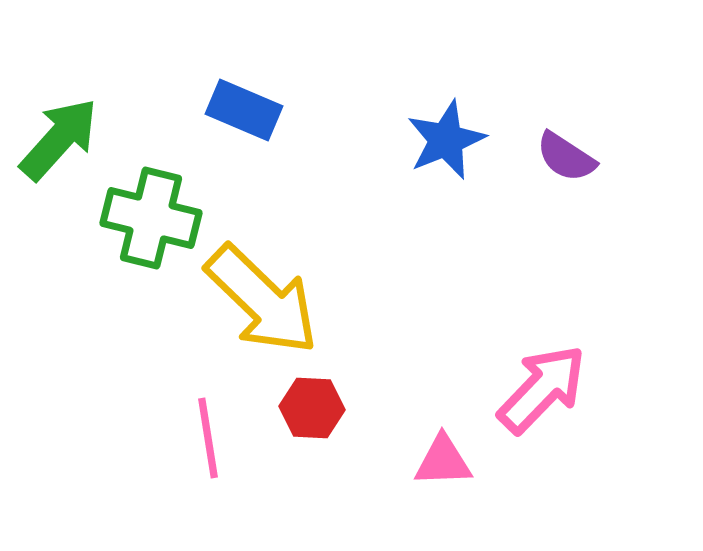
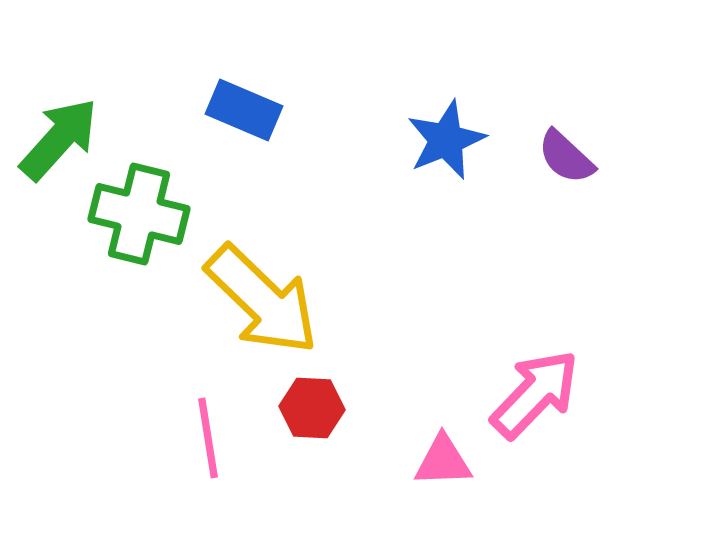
purple semicircle: rotated 10 degrees clockwise
green cross: moved 12 px left, 4 px up
pink arrow: moved 7 px left, 5 px down
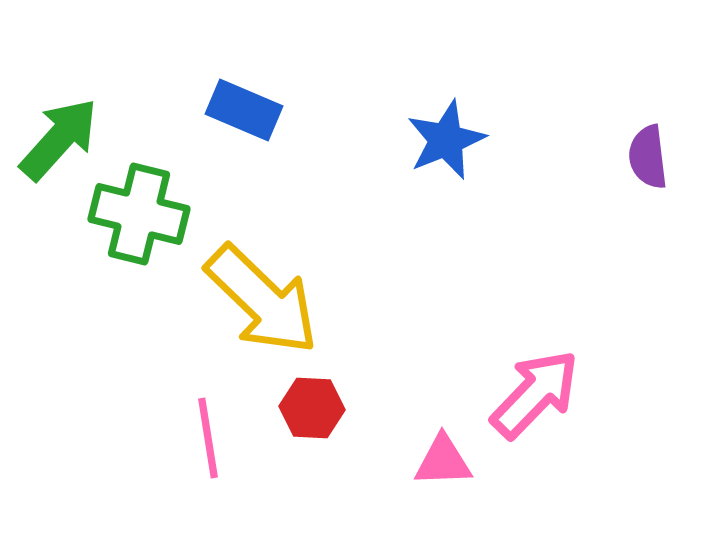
purple semicircle: moved 82 px right; rotated 40 degrees clockwise
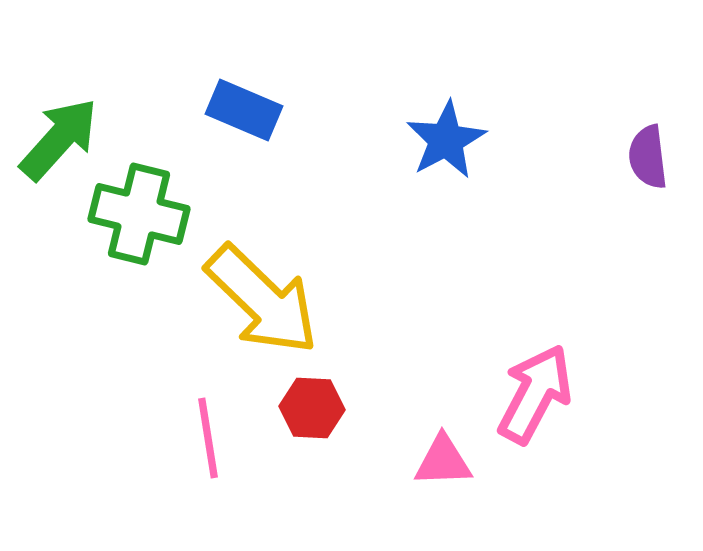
blue star: rotated 6 degrees counterclockwise
pink arrow: rotated 16 degrees counterclockwise
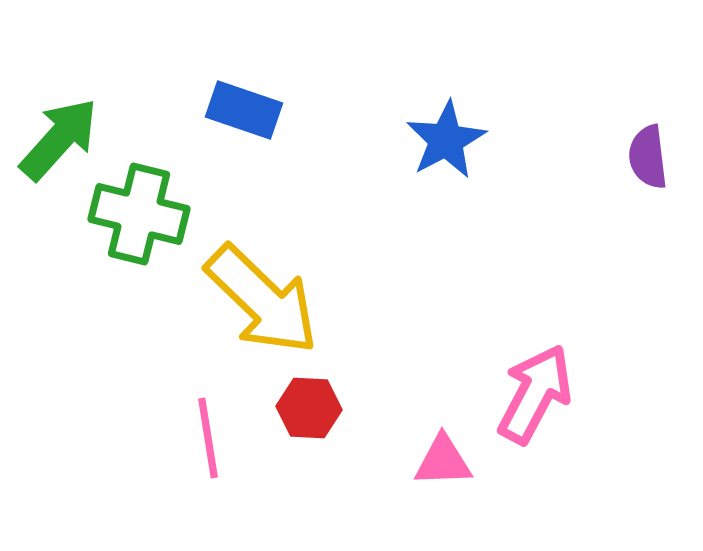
blue rectangle: rotated 4 degrees counterclockwise
red hexagon: moved 3 px left
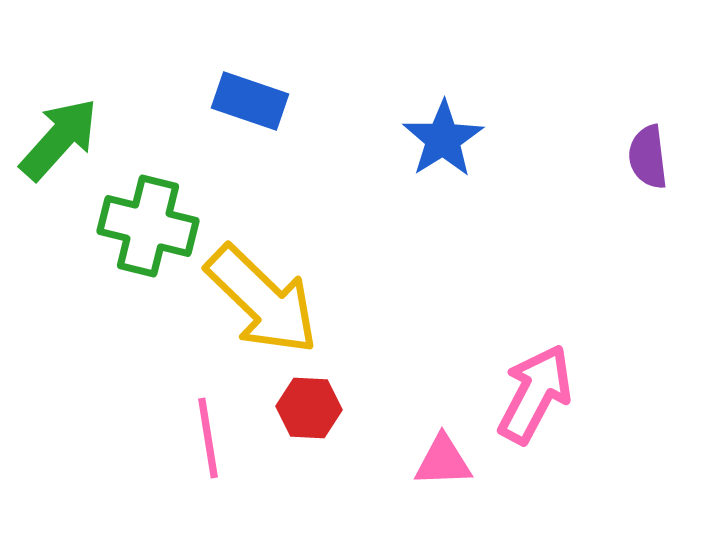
blue rectangle: moved 6 px right, 9 px up
blue star: moved 3 px left, 1 px up; rotated 4 degrees counterclockwise
green cross: moved 9 px right, 12 px down
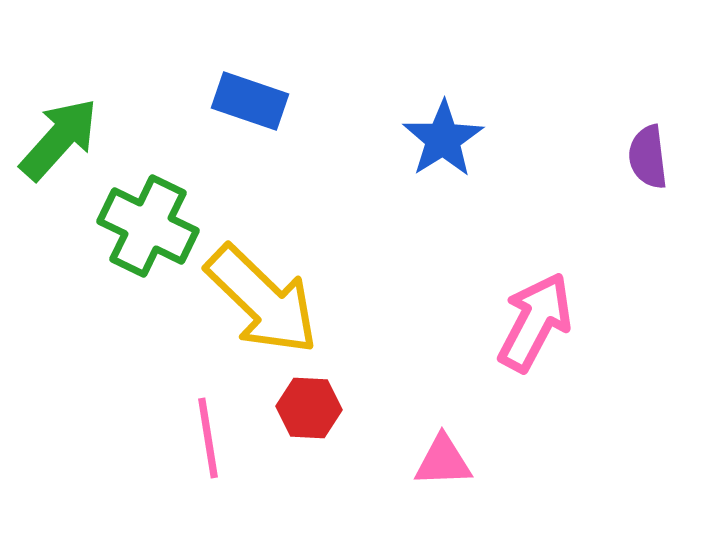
green cross: rotated 12 degrees clockwise
pink arrow: moved 72 px up
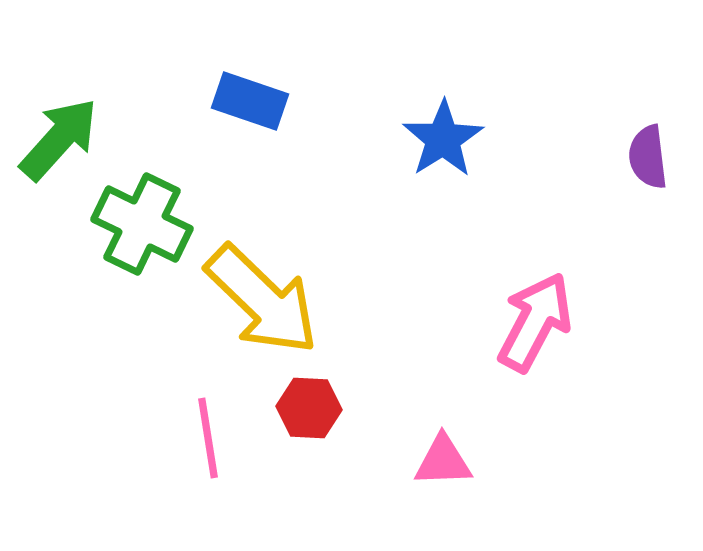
green cross: moved 6 px left, 2 px up
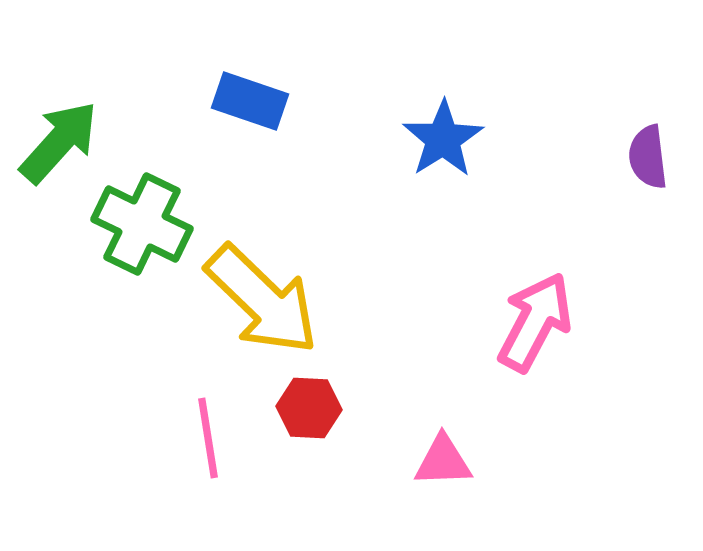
green arrow: moved 3 px down
